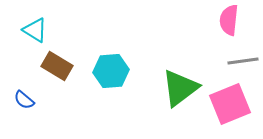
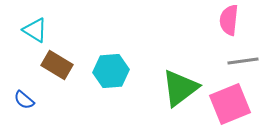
brown rectangle: moved 1 px up
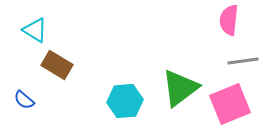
cyan hexagon: moved 14 px right, 30 px down
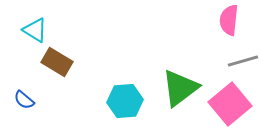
gray line: rotated 8 degrees counterclockwise
brown rectangle: moved 3 px up
pink square: rotated 18 degrees counterclockwise
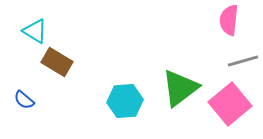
cyan triangle: moved 1 px down
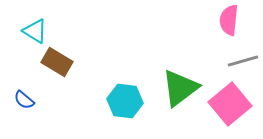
cyan hexagon: rotated 12 degrees clockwise
